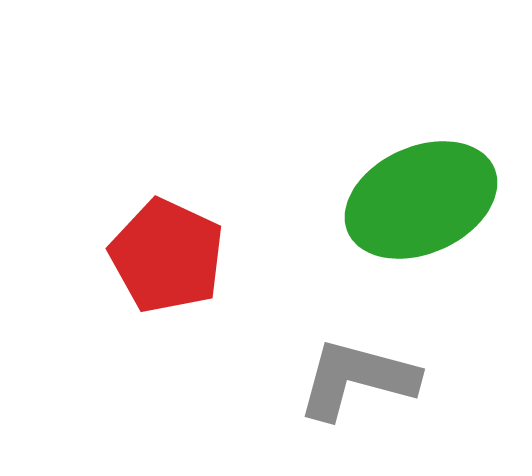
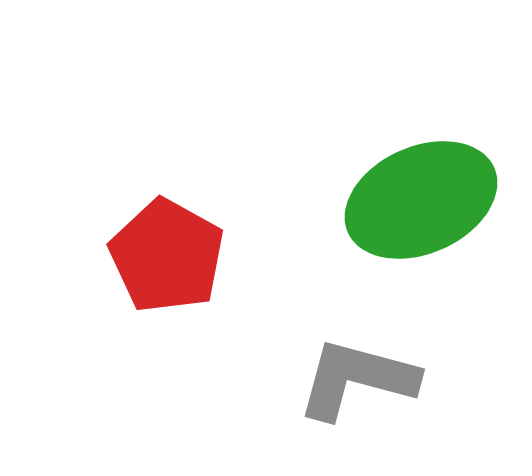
red pentagon: rotated 4 degrees clockwise
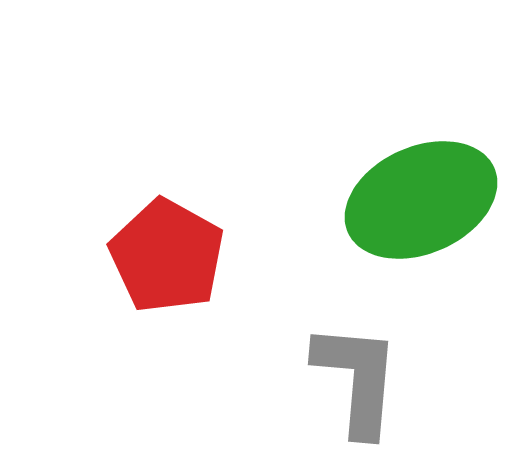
gray L-shape: rotated 80 degrees clockwise
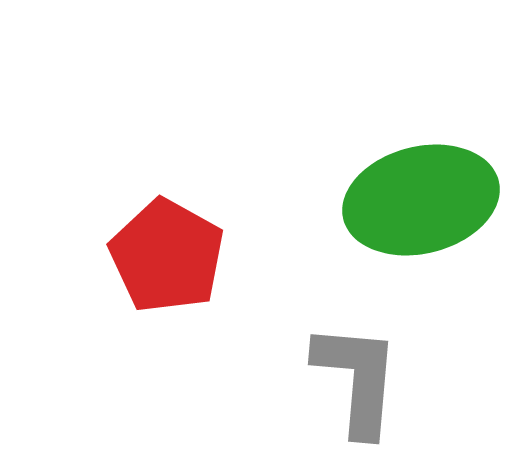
green ellipse: rotated 10 degrees clockwise
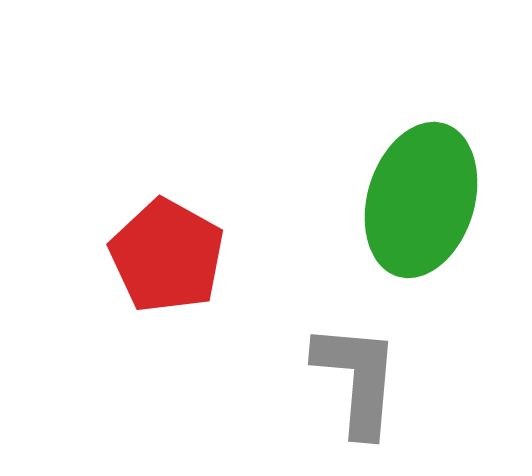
green ellipse: rotated 59 degrees counterclockwise
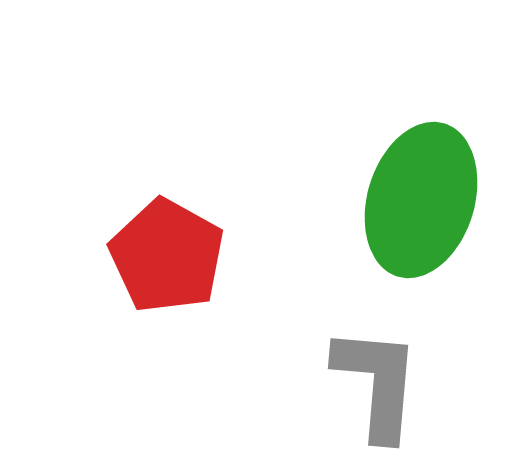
gray L-shape: moved 20 px right, 4 px down
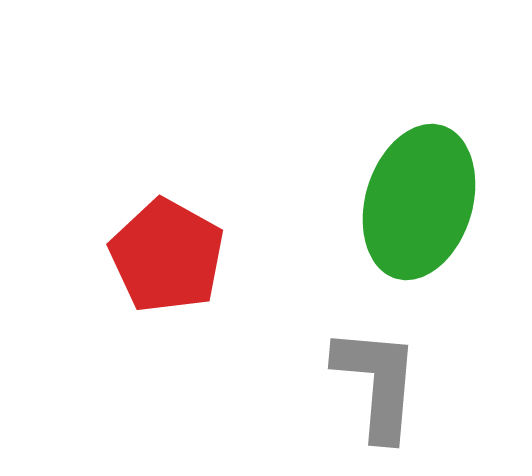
green ellipse: moved 2 px left, 2 px down
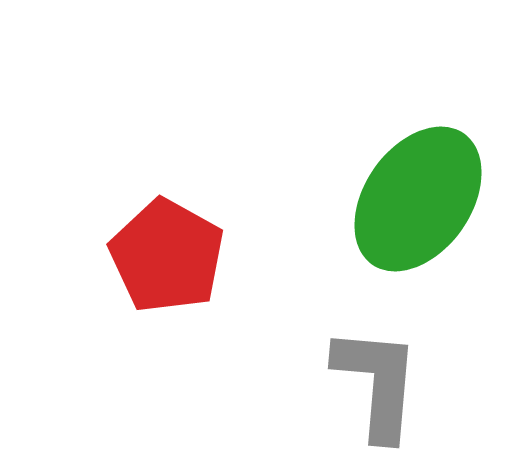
green ellipse: moved 1 px left, 3 px up; rotated 18 degrees clockwise
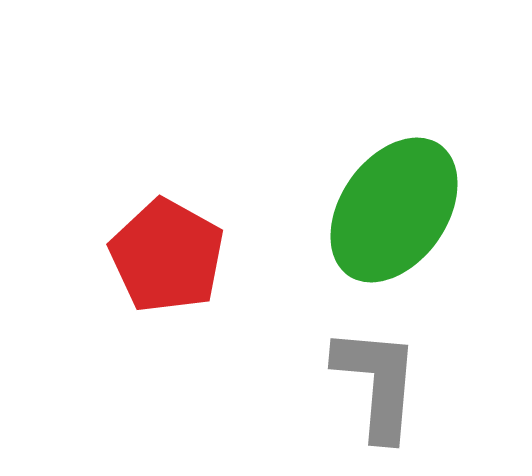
green ellipse: moved 24 px left, 11 px down
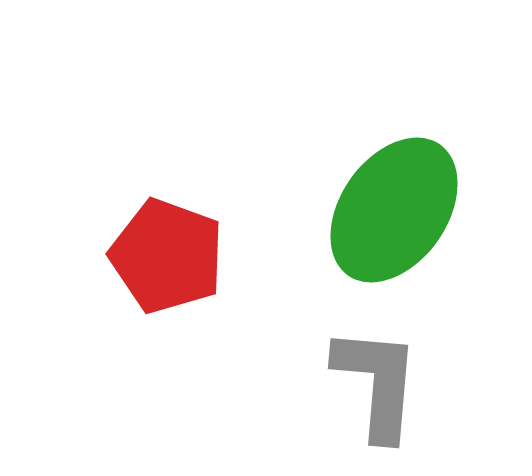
red pentagon: rotated 9 degrees counterclockwise
